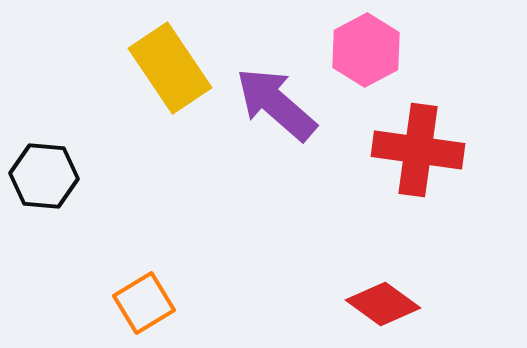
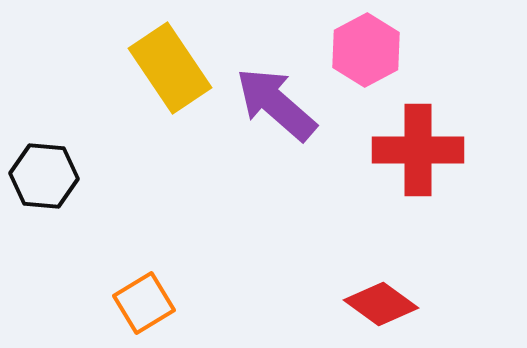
red cross: rotated 8 degrees counterclockwise
red diamond: moved 2 px left
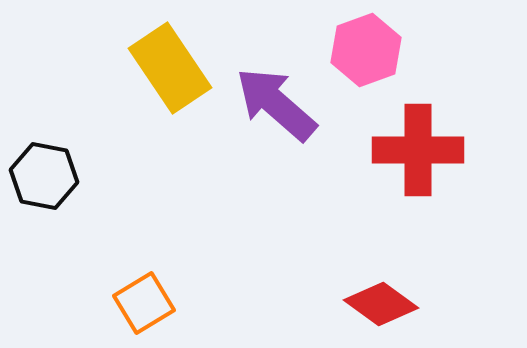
pink hexagon: rotated 8 degrees clockwise
black hexagon: rotated 6 degrees clockwise
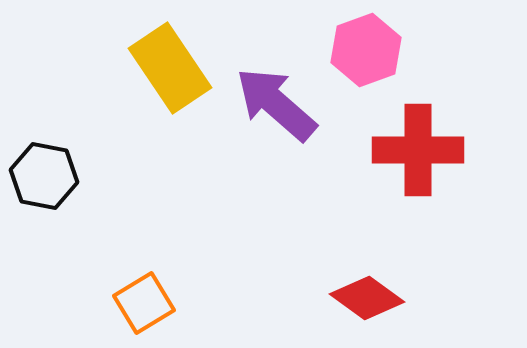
red diamond: moved 14 px left, 6 px up
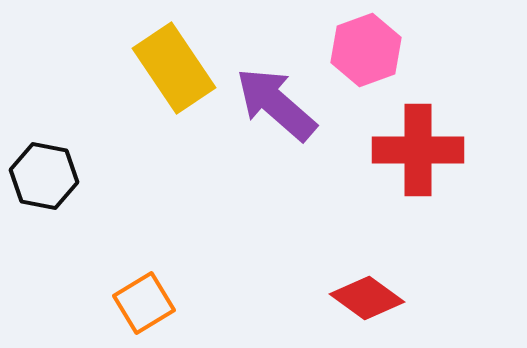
yellow rectangle: moved 4 px right
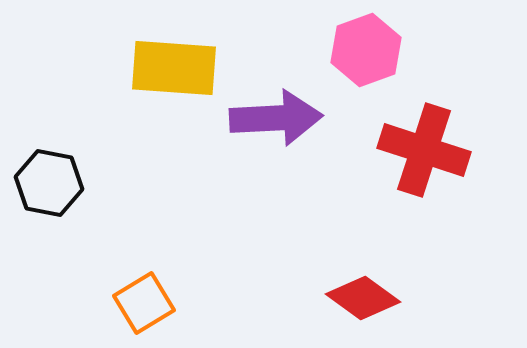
yellow rectangle: rotated 52 degrees counterclockwise
purple arrow: moved 14 px down; rotated 136 degrees clockwise
red cross: moved 6 px right; rotated 18 degrees clockwise
black hexagon: moved 5 px right, 7 px down
red diamond: moved 4 px left
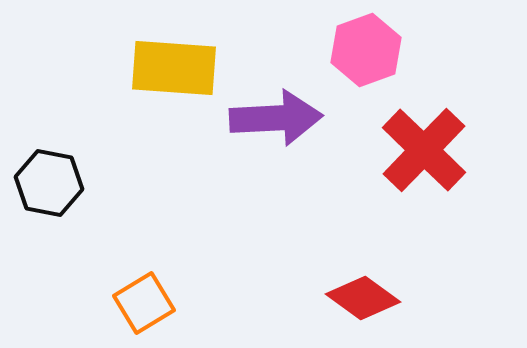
red cross: rotated 26 degrees clockwise
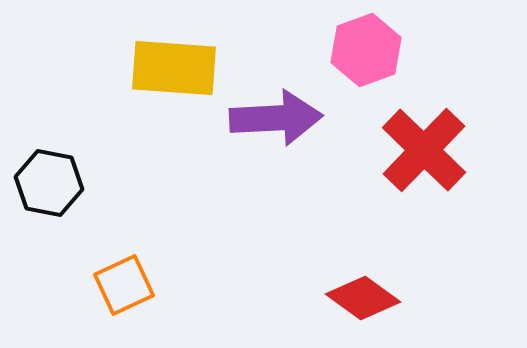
orange square: moved 20 px left, 18 px up; rotated 6 degrees clockwise
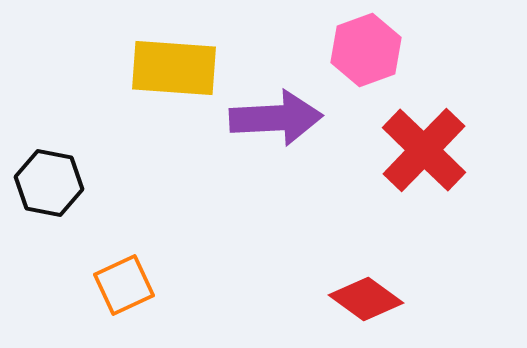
red diamond: moved 3 px right, 1 px down
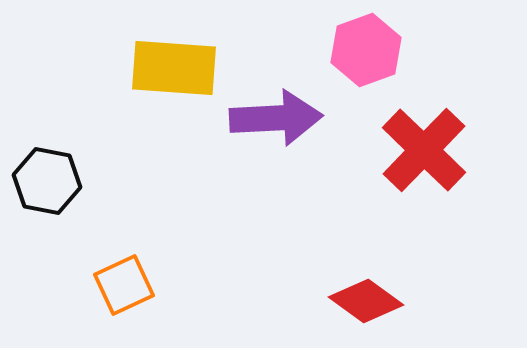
black hexagon: moved 2 px left, 2 px up
red diamond: moved 2 px down
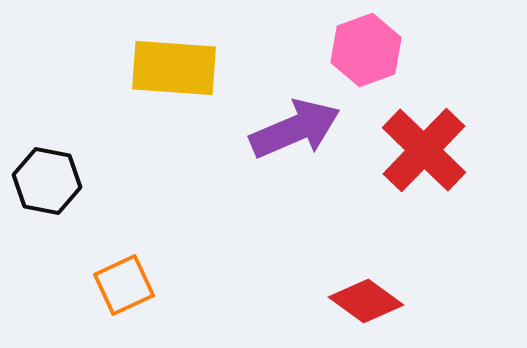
purple arrow: moved 19 px right, 11 px down; rotated 20 degrees counterclockwise
